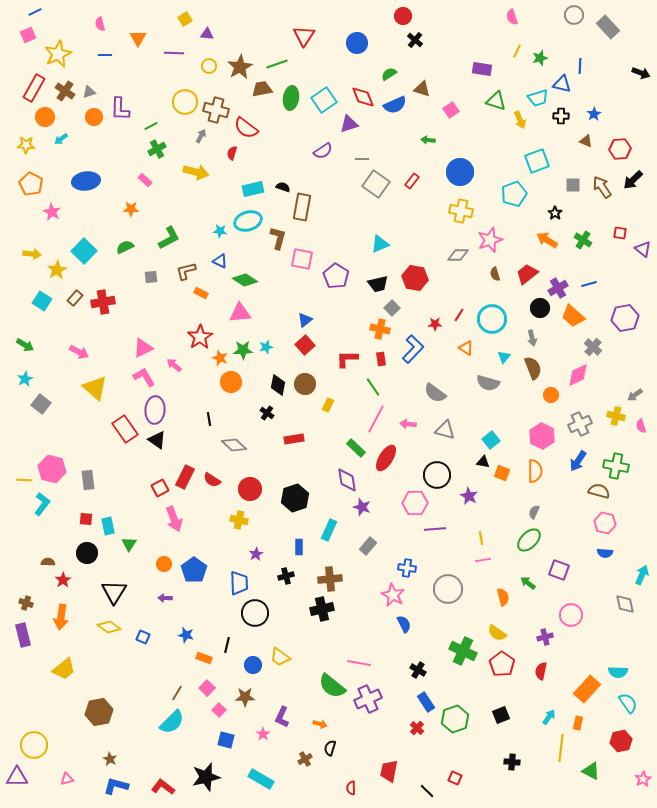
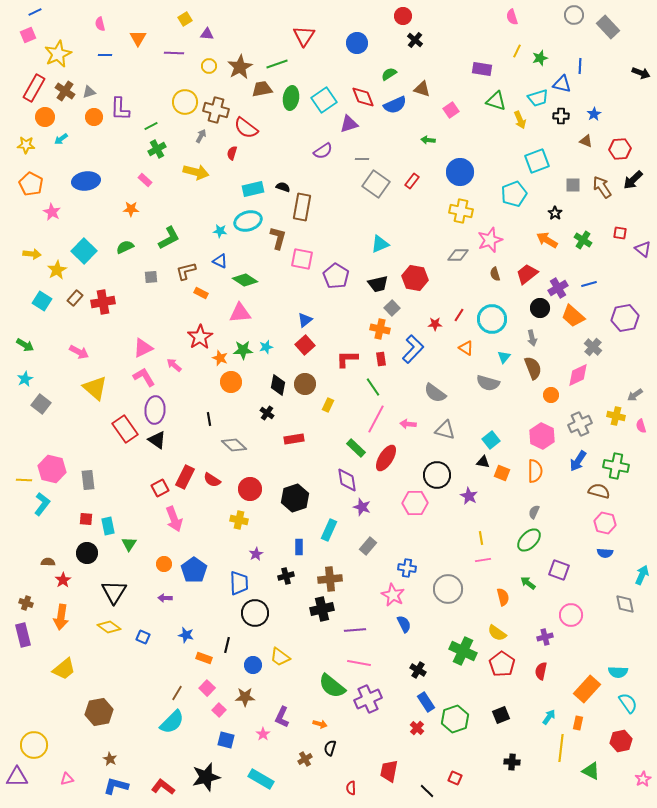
purple line at (435, 529): moved 80 px left, 101 px down
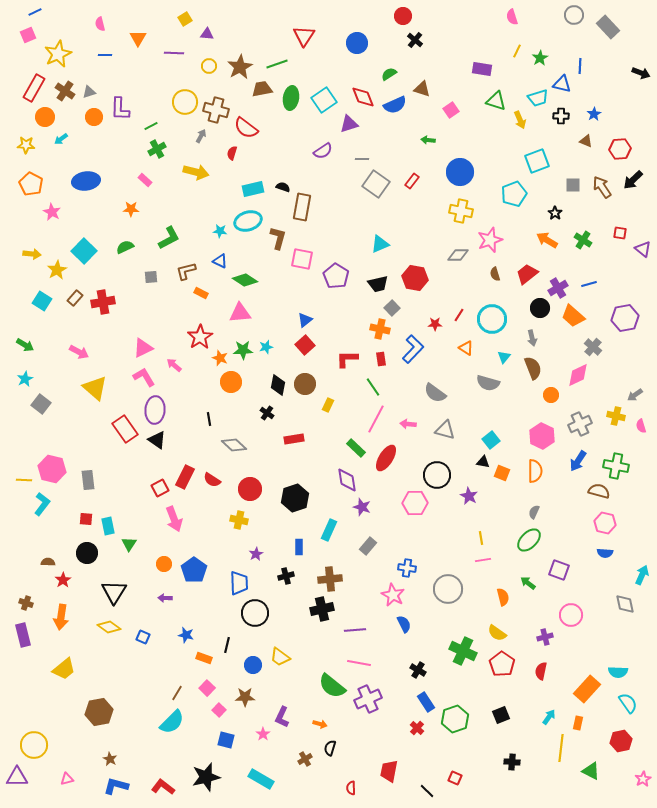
green star at (540, 58): rotated 14 degrees counterclockwise
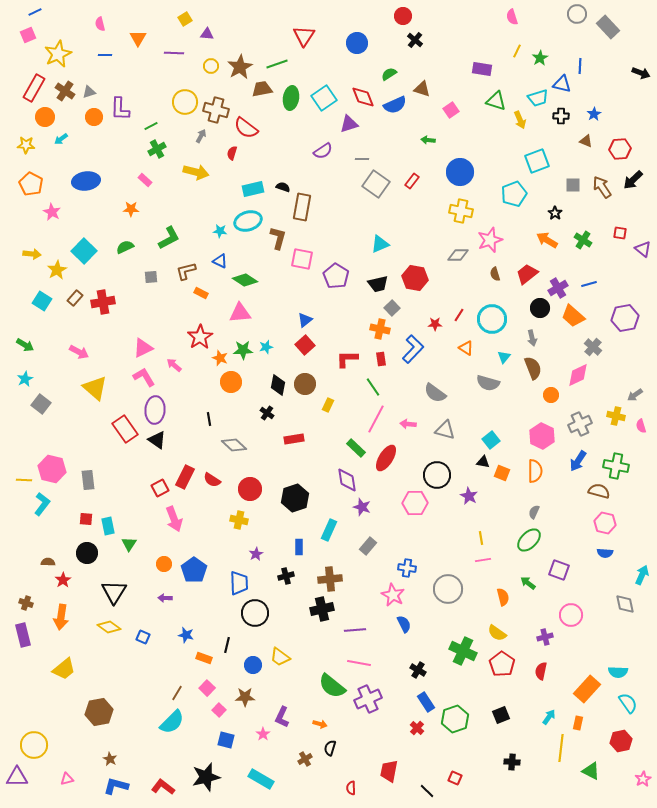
gray circle at (574, 15): moved 3 px right, 1 px up
yellow circle at (209, 66): moved 2 px right
cyan square at (324, 100): moved 2 px up
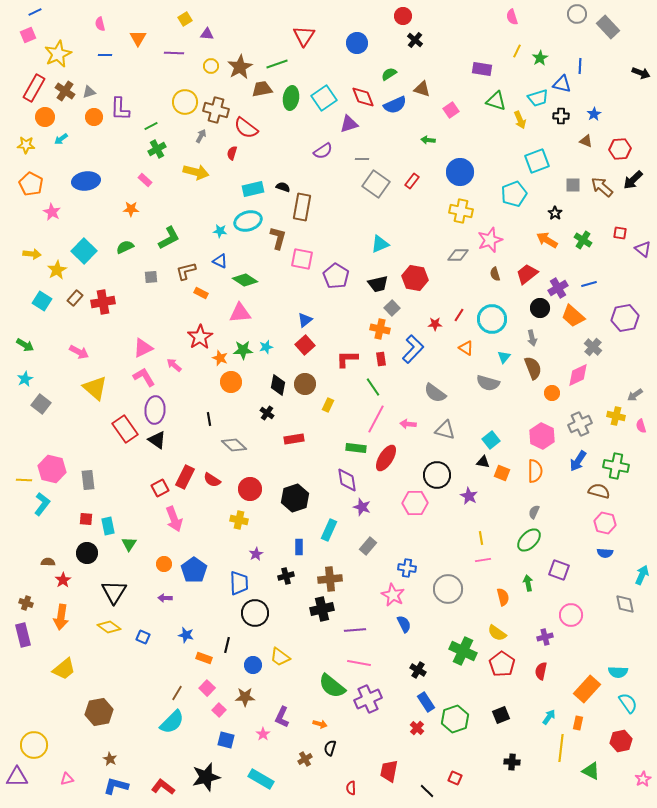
brown arrow at (602, 187): rotated 15 degrees counterclockwise
orange circle at (551, 395): moved 1 px right, 2 px up
green rectangle at (356, 448): rotated 36 degrees counterclockwise
green arrow at (528, 583): rotated 42 degrees clockwise
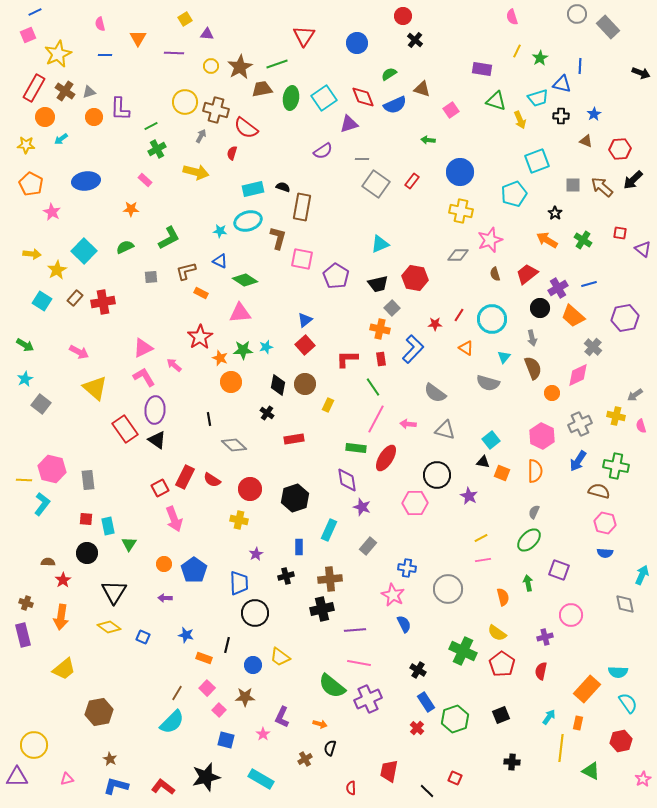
yellow line at (481, 538): rotated 72 degrees clockwise
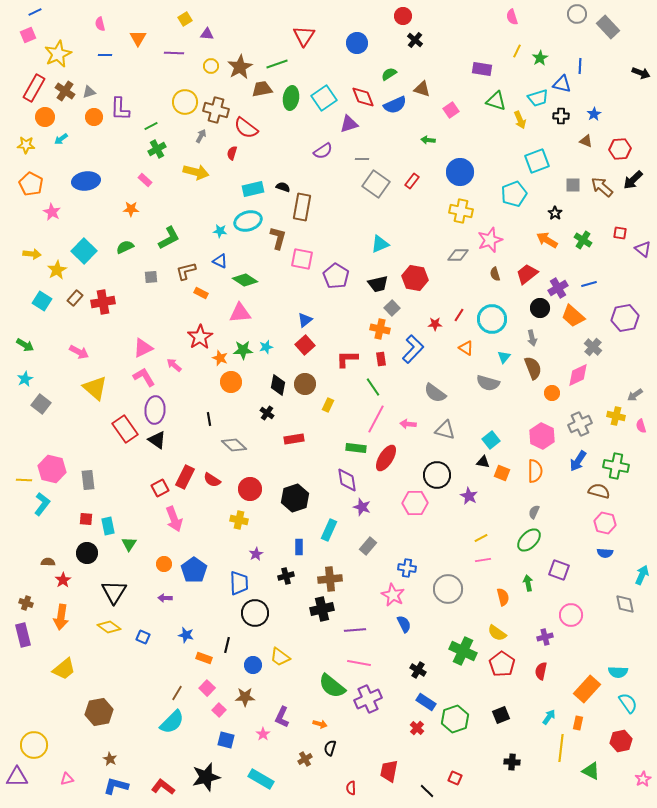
blue rectangle at (426, 702): rotated 24 degrees counterclockwise
